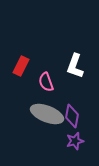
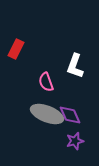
red rectangle: moved 5 px left, 17 px up
purple diamond: moved 2 px left, 1 px up; rotated 35 degrees counterclockwise
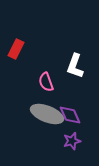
purple star: moved 3 px left
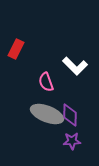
white L-shape: rotated 65 degrees counterclockwise
purple diamond: rotated 25 degrees clockwise
purple star: rotated 12 degrees clockwise
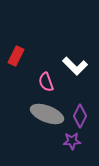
red rectangle: moved 7 px down
purple diamond: moved 10 px right, 1 px down; rotated 25 degrees clockwise
